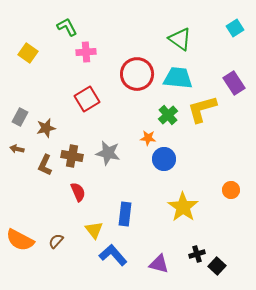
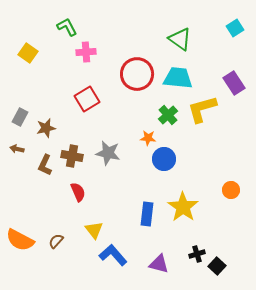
blue rectangle: moved 22 px right
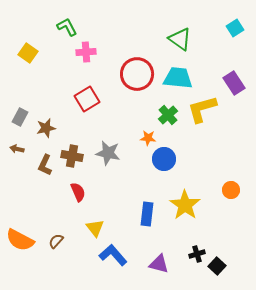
yellow star: moved 2 px right, 2 px up
yellow triangle: moved 1 px right, 2 px up
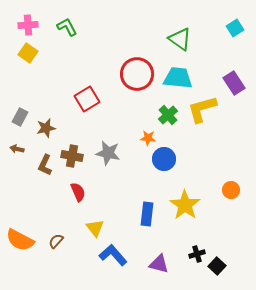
pink cross: moved 58 px left, 27 px up
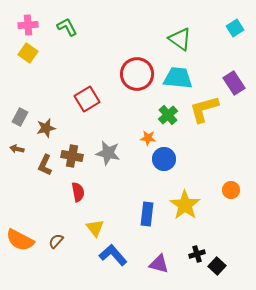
yellow L-shape: moved 2 px right
red semicircle: rotated 12 degrees clockwise
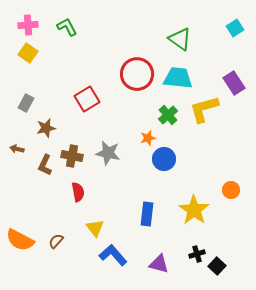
gray rectangle: moved 6 px right, 14 px up
orange star: rotated 21 degrees counterclockwise
yellow star: moved 9 px right, 5 px down
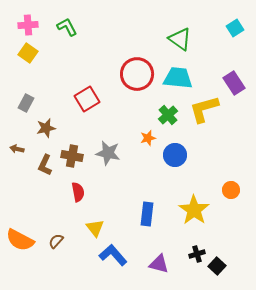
blue circle: moved 11 px right, 4 px up
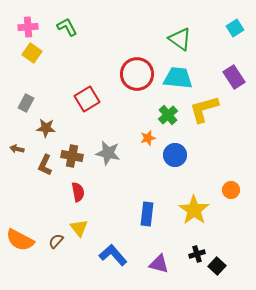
pink cross: moved 2 px down
yellow square: moved 4 px right
purple rectangle: moved 6 px up
brown star: rotated 18 degrees clockwise
yellow triangle: moved 16 px left
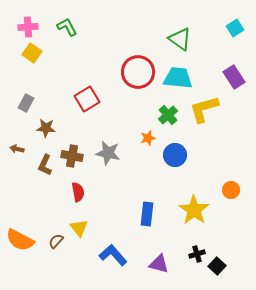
red circle: moved 1 px right, 2 px up
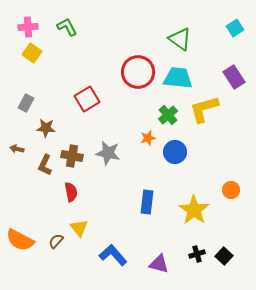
blue circle: moved 3 px up
red semicircle: moved 7 px left
blue rectangle: moved 12 px up
black square: moved 7 px right, 10 px up
